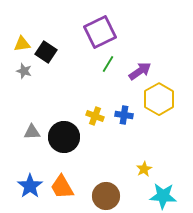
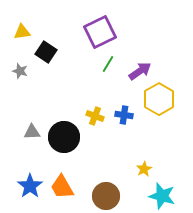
yellow triangle: moved 12 px up
gray star: moved 4 px left
cyan star: moved 1 px left; rotated 12 degrees clockwise
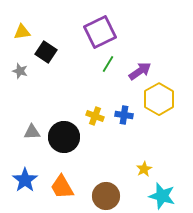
blue star: moved 5 px left, 6 px up
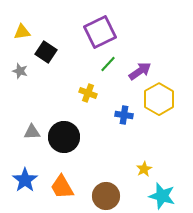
green line: rotated 12 degrees clockwise
yellow cross: moved 7 px left, 23 px up
